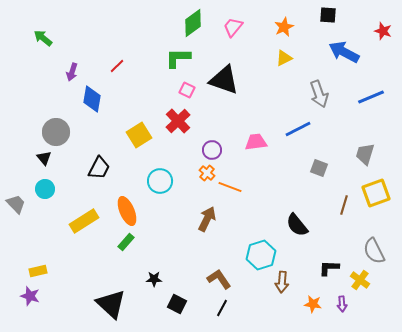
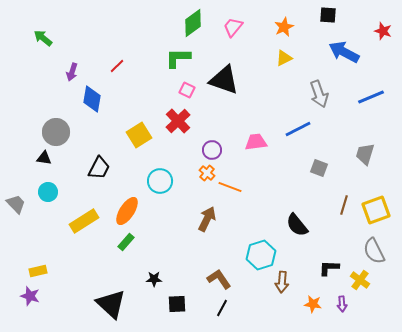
black triangle at (44, 158): rotated 42 degrees counterclockwise
cyan circle at (45, 189): moved 3 px right, 3 px down
yellow square at (376, 193): moved 17 px down
orange ellipse at (127, 211): rotated 56 degrees clockwise
black square at (177, 304): rotated 30 degrees counterclockwise
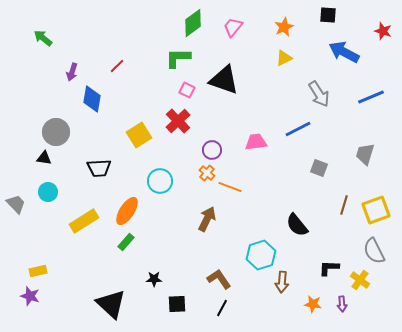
gray arrow at (319, 94): rotated 12 degrees counterclockwise
black trapezoid at (99, 168): rotated 60 degrees clockwise
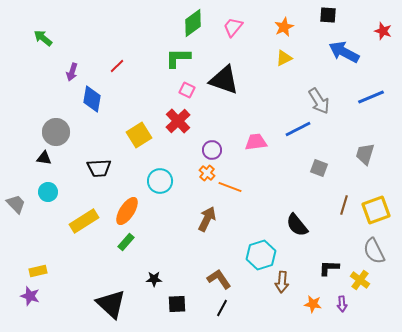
gray arrow at (319, 94): moved 7 px down
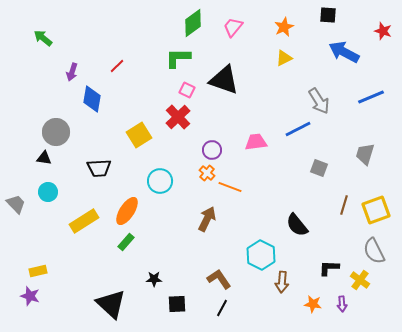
red cross at (178, 121): moved 4 px up
cyan hexagon at (261, 255): rotated 16 degrees counterclockwise
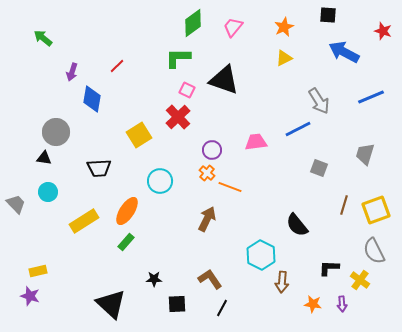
brown L-shape at (219, 279): moved 9 px left
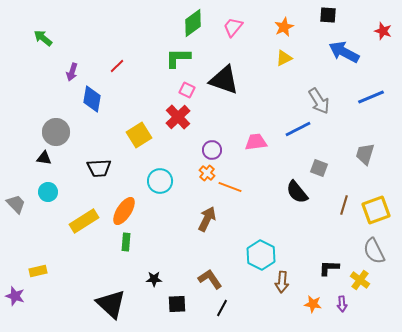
orange ellipse at (127, 211): moved 3 px left
black semicircle at (297, 225): moved 33 px up
green rectangle at (126, 242): rotated 36 degrees counterclockwise
purple star at (30, 296): moved 15 px left
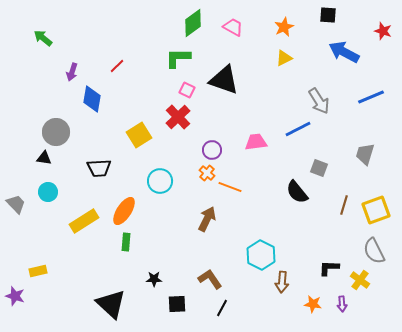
pink trapezoid at (233, 27): rotated 80 degrees clockwise
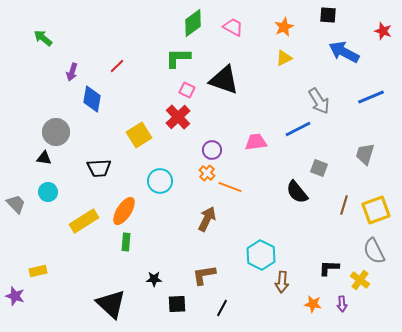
brown L-shape at (210, 279): moved 6 px left, 4 px up; rotated 65 degrees counterclockwise
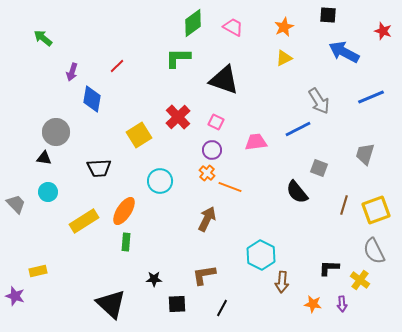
pink square at (187, 90): moved 29 px right, 32 px down
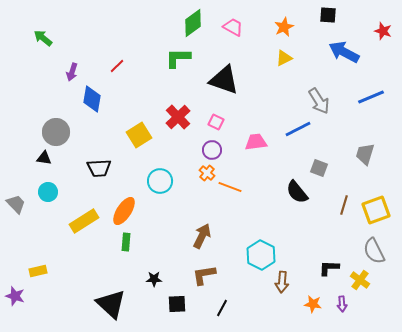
brown arrow at (207, 219): moved 5 px left, 17 px down
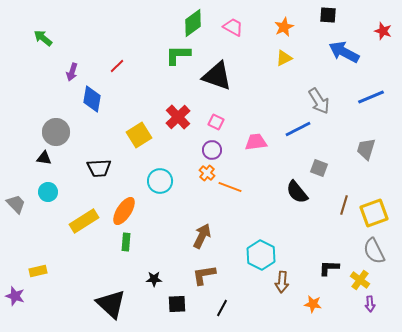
green L-shape at (178, 58): moved 3 px up
black triangle at (224, 80): moved 7 px left, 4 px up
gray trapezoid at (365, 154): moved 1 px right, 5 px up
yellow square at (376, 210): moved 2 px left, 3 px down
purple arrow at (342, 304): moved 28 px right
